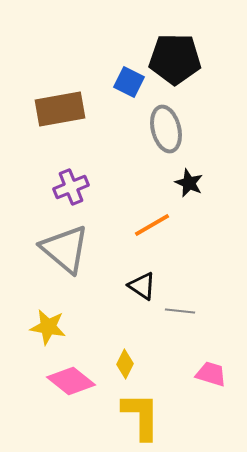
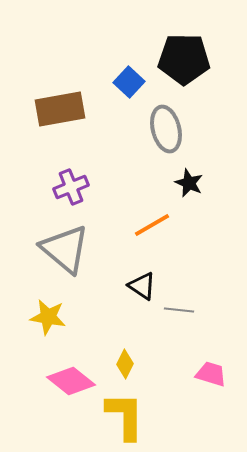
black pentagon: moved 9 px right
blue square: rotated 16 degrees clockwise
gray line: moved 1 px left, 1 px up
yellow star: moved 10 px up
yellow L-shape: moved 16 px left
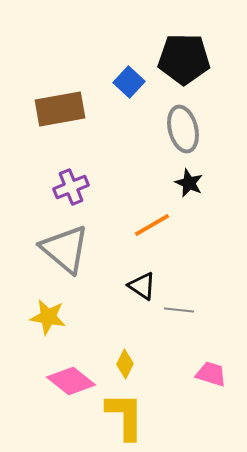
gray ellipse: moved 17 px right
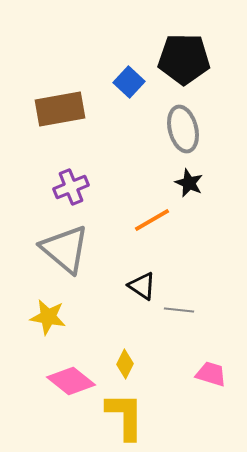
orange line: moved 5 px up
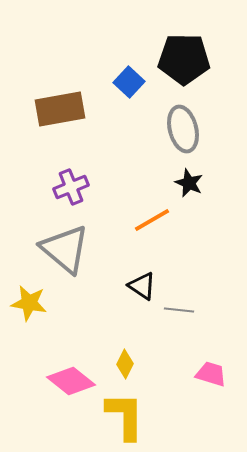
yellow star: moved 19 px left, 14 px up
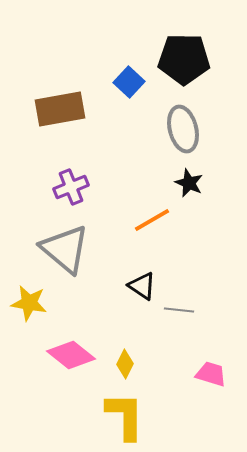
pink diamond: moved 26 px up
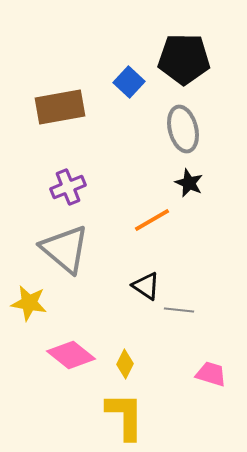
brown rectangle: moved 2 px up
purple cross: moved 3 px left
black triangle: moved 4 px right
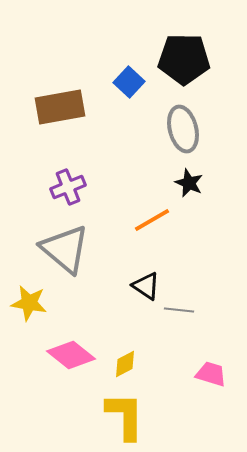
yellow diamond: rotated 36 degrees clockwise
